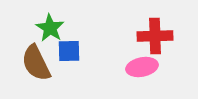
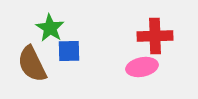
brown semicircle: moved 4 px left, 1 px down
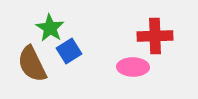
blue square: rotated 30 degrees counterclockwise
pink ellipse: moved 9 px left; rotated 12 degrees clockwise
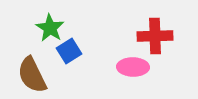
brown semicircle: moved 11 px down
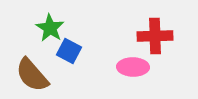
blue square: rotated 30 degrees counterclockwise
brown semicircle: rotated 15 degrees counterclockwise
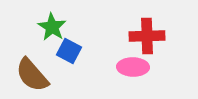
green star: moved 2 px right, 1 px up
red cross: moved 8 px left
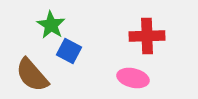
green star: moved 1 px left, 2 px up
pink ellipse: moved 11 px down; rotated 12 degrees clockwise
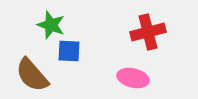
green star: rotated 12 degrees counterclockwise
red cross: moved 1 px right, 4 px up; rotated 12 degrees counterclockwise
blue square: rotated 25 degrees counterclockwise
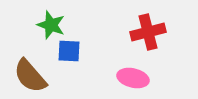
brown semicircle: moved 2 px left, 1 px down
